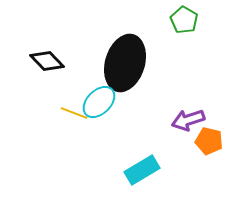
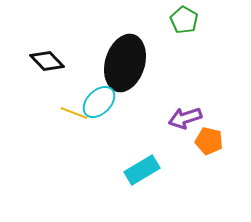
purple arrow: moved 3 px left, 2 px up
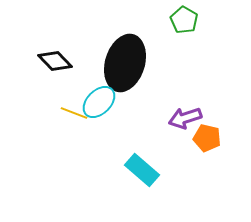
black diamond: moved 8 px right
orange pentagon: moved 2 px left, 3 px up
cyan rectangle: rotated 72 degrees clockwise
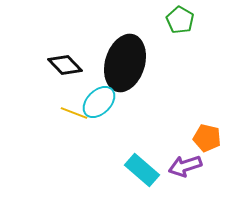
green pentagon: moved 4 px left
black diamond: moved 10 px right, 4 px down
purple arrow: moved 48 px down
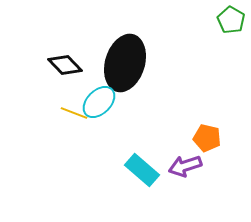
green pentagon: moved 51 px right
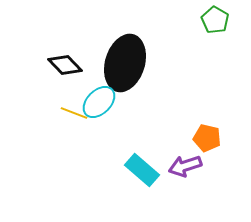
green pentagon: moved 16 px left
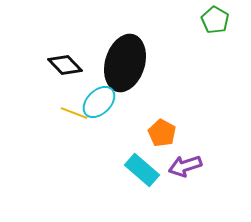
orange pentagon: moved 45 px left, 5 px up; rotated 16 degrees clockwise
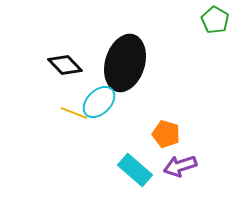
orange pentagon: moved 4 px right, 1 px down; rotated 12 degrees counterclockwise
purple arrow: moved 5 px left
cyan rectangle: moved 7 px left
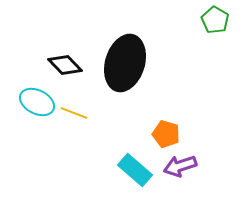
cyan ellipse: moved 62 px left; rotated 72 degrees clockwise
